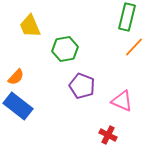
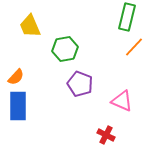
purple pentagon: moved 2 px left, 2 px up
blue rectangle: rotated 52 degrees clockwise
red cross: moved 2 px left
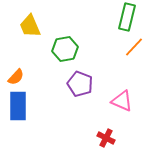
red cross: moved 3 px down
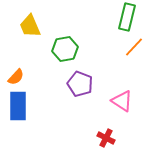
pink triangle: rotated 10 degrees clockwise
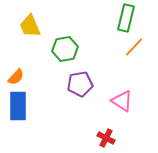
green rectangle: moved 1 px left, 1 px down
purple pentagon: rotated 30 degrees counterclockwise
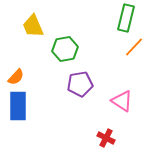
yellow trapezoid: moved 3 px right
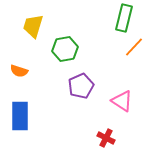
green rectangle: moved 2 px left
yellow trapezoid: rotated 40 degrees clockwise
orange semicircle: moved 3 px right, 6 px up; rotated 66 degrees clockwise
purple pentagon: moved 1 px right, 2 px down; rotated 15 degrees counterclockwise
blue rectangle: moved 2 px right, 10 px down
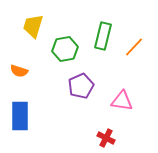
green rectangle: moved 21 px left, 18 px down
pink triangle: rotated 25 degrees counterclockwise
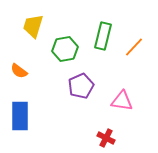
orange semicircle: rotated 18 degrees clockwise
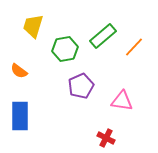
green rectangle: rotated 36 degrees clockwise
